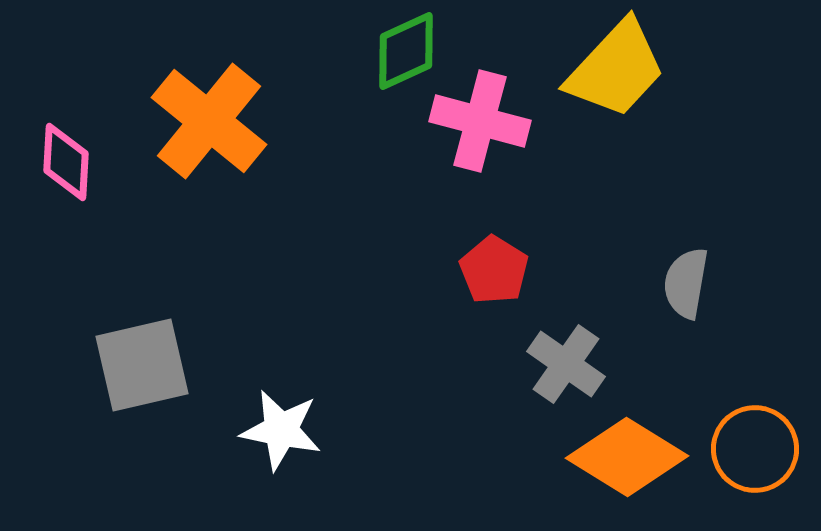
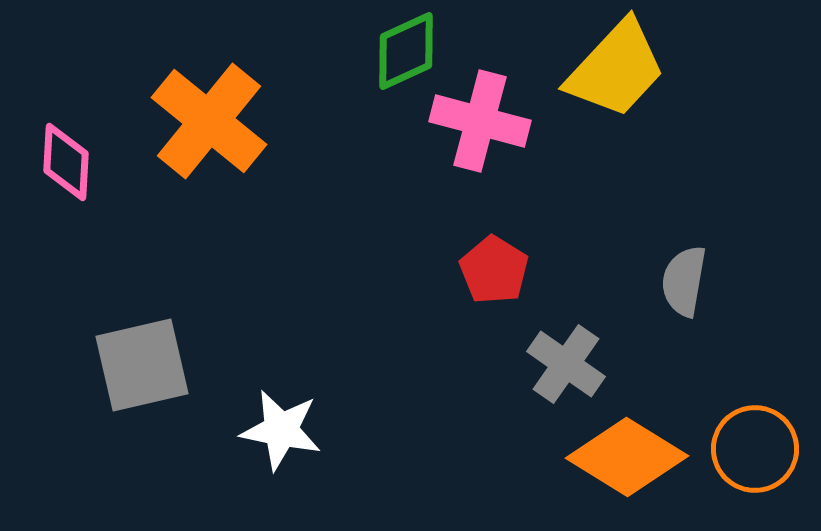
gray semicircle: moved 2 px left, 2 px up
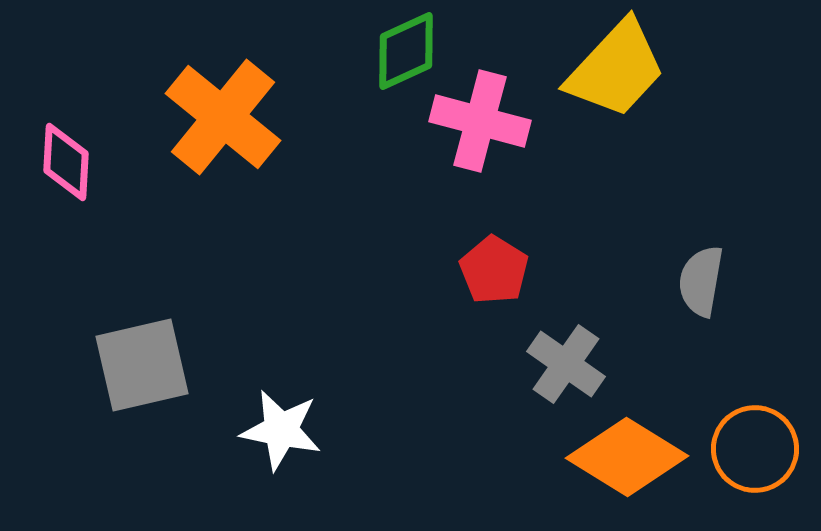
orange cross: moved 14 px right, 4 px up
gray semicircle: moved 17 px right
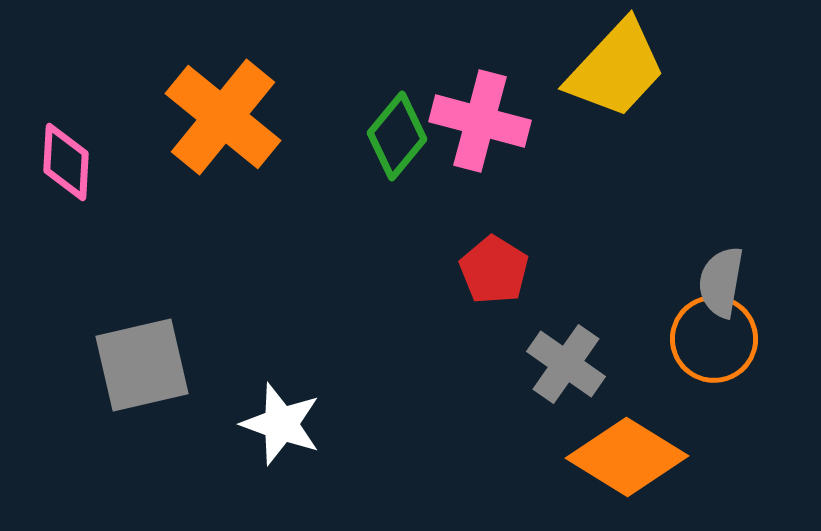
green diamond: moved 9 px left, 85 px down; rotated 26 degrees counterclockwise
gray semicircle: moved 20 px right, 1 px down
white star: moved 6 px up; rotated 8 degrees clockwise
orange circle: moved 41 px left, 110 px up
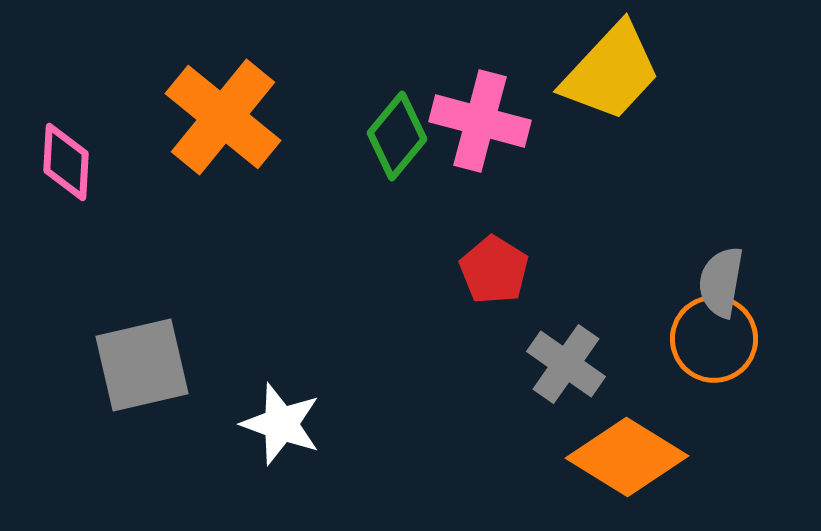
yellow trapezoid: moved 5 px left, 3 px down
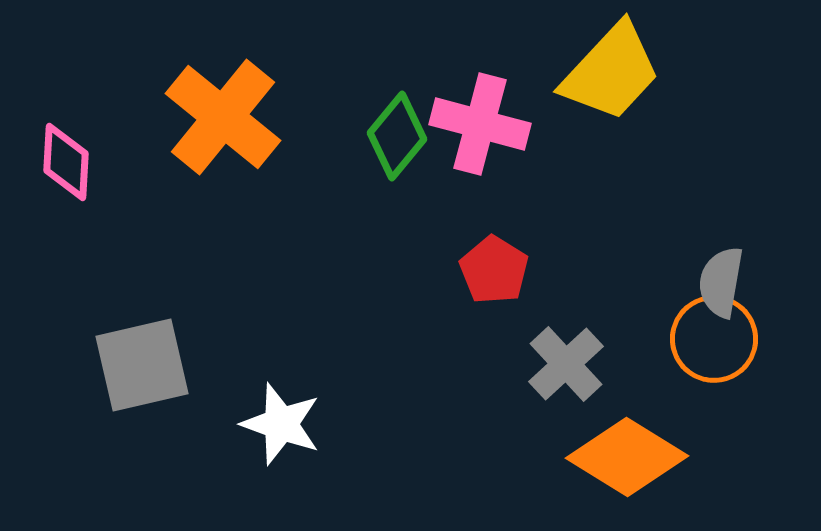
pink cross: moved 3 px down
gray cross: rotated 12 degrees clockwise
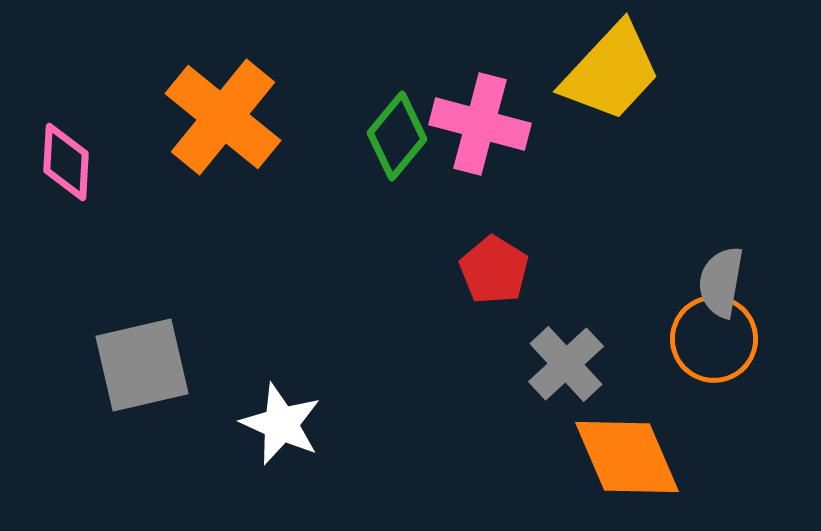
white star: rotated 4 degrees clockwise
orange diamond: rotated 35 degrees clockwise
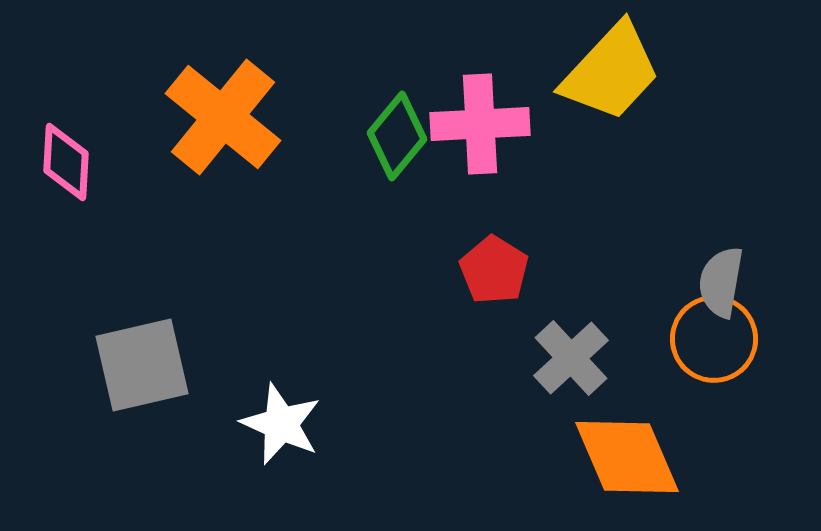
pink cross: rotated 18 degrees counterclockwise
gray cross: moved 5 px right, 6 px up
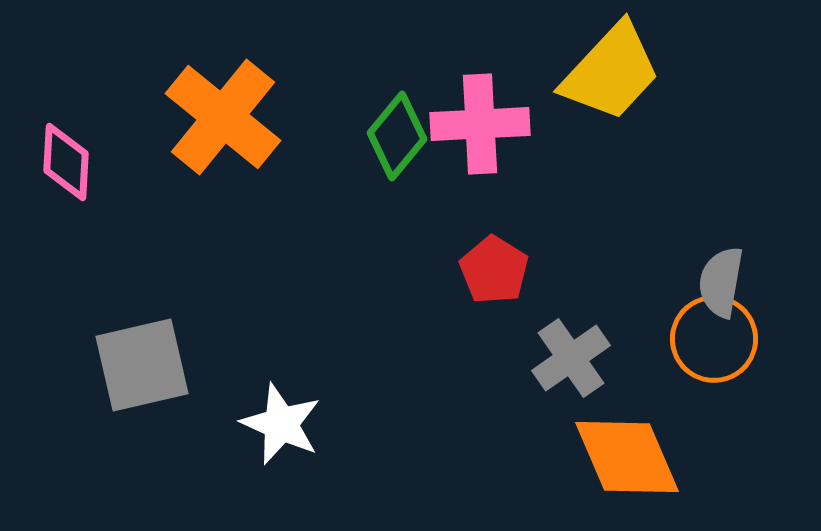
gray cross: rotated 8 degrees clockwise
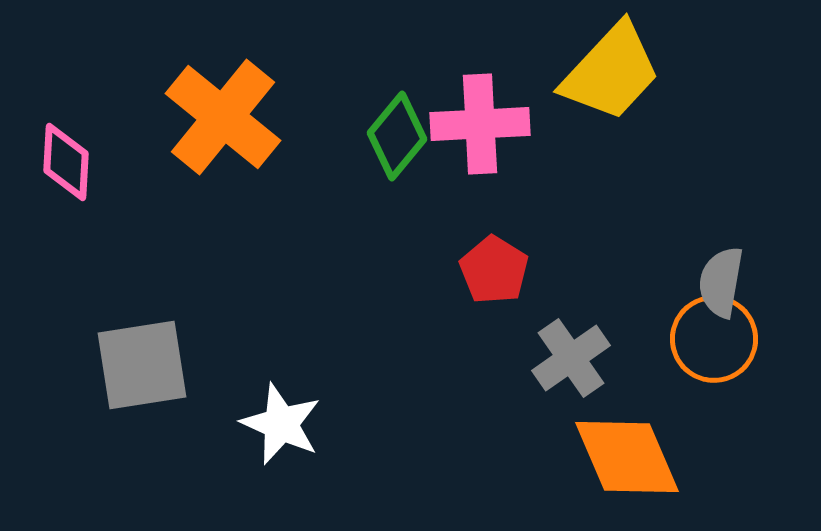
gray square: rotated 4 degrees clockwise
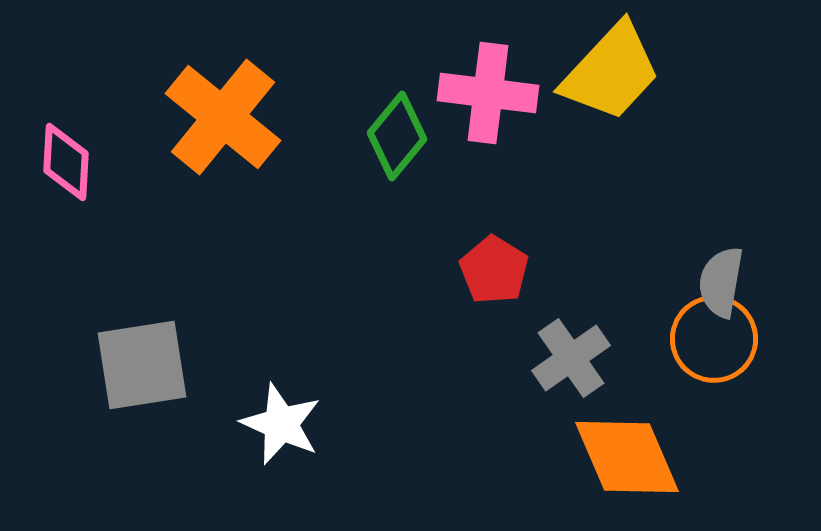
pink cross: moved 8 px right, 31 px up; rotated 10 degrees clockwise
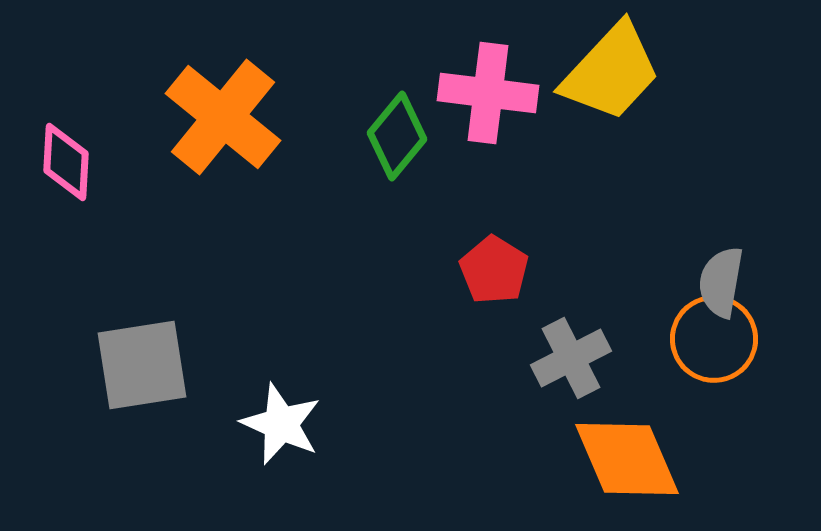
gray cross: rotated 8 degrees clockwise
orange diamond: moved 2 px down
